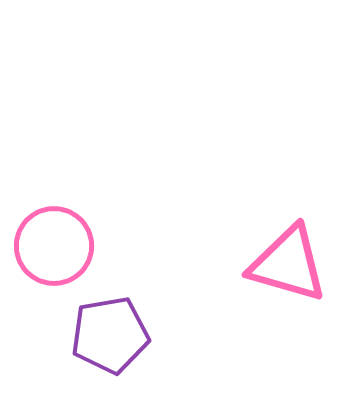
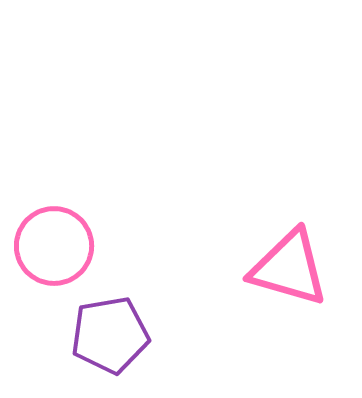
pink triangle: moved 1 px right, 4 px down
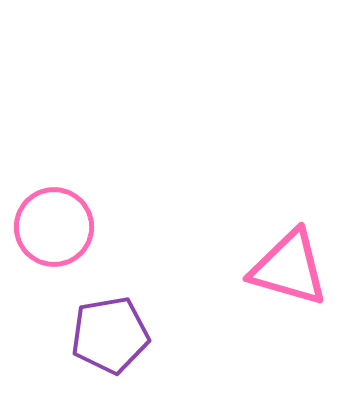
pink circle: moved 19 px up
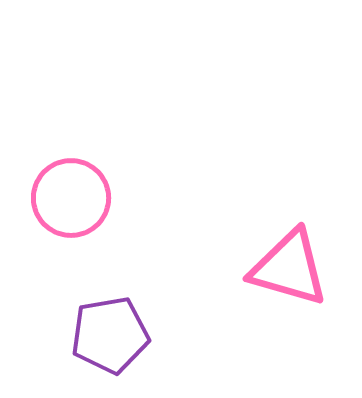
pink circle: moved 17 px right, 29 px up
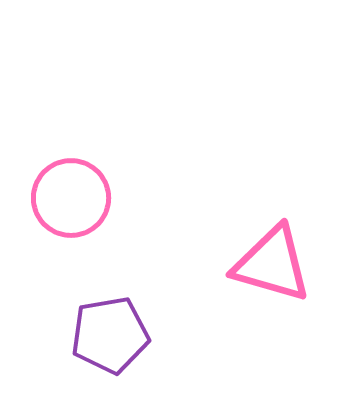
pink triangle: moved 17 px left, 4 px up
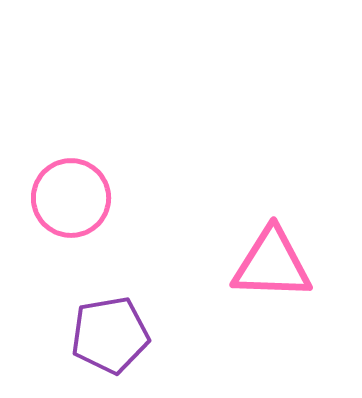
pink triangle: rotated 14 degrees counterclockwise
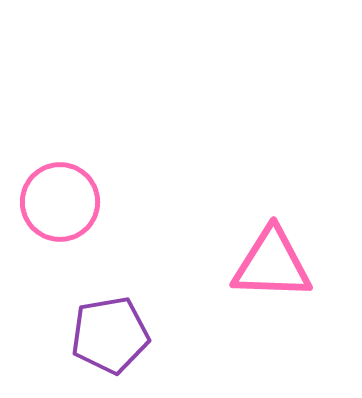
pink circle: moved 11 px left, 4 px down
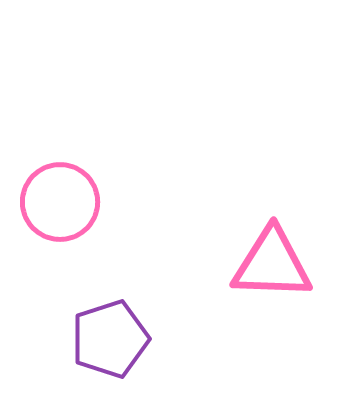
purple pentagon: moved 4 px down; rotated 8 degrees counterclockwise
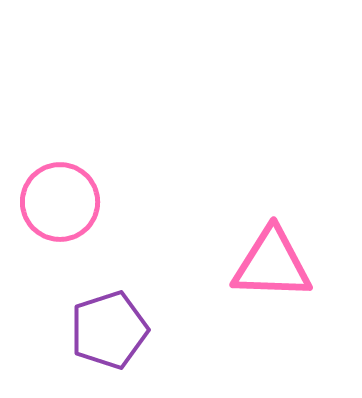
purple pentagon: moved 1 px left, 9 px up
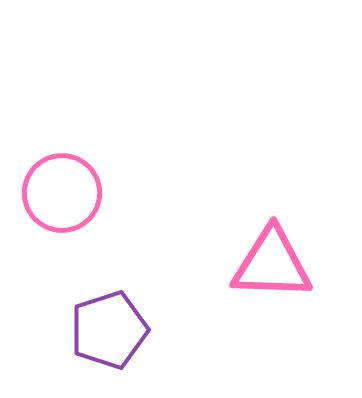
pink circle: moved 2 px right, 9 px up
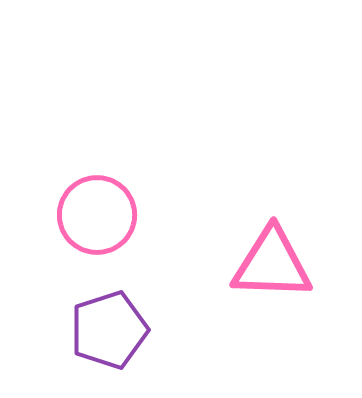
pink circle: moved 35 px right, 22 px down
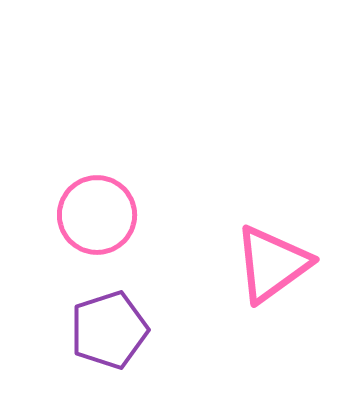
pink triangle: rotated 38 degrees counterclockwise
